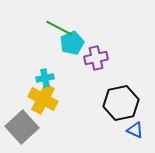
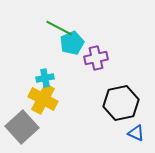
blue triangle: moved 1 px right, 3 px down
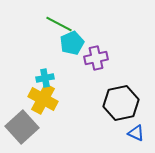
green line: moved 4 px up
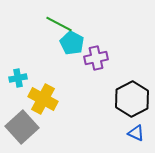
cyan pentagon: rotated 20 degrees counterclockwise
cyan cross: moved 27 px left
black hexagon: moved 11 px right, 4 px up; rotated 16 degrees counterclockwise
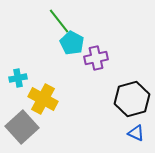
green line: moved 3 px up; rotated 24 degrees clockwise
black hexagon: rotated 12 degrees clockwise
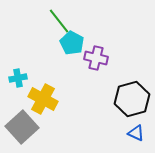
purple cross: rotated 25 degrees clockwise
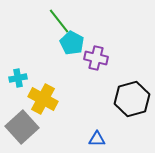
blue triangle: moved 39 px left, 6 px down; rotated 24 degrees counterclockwise
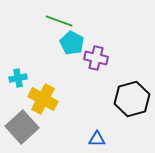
green line: rotated 32 degrees counterclockwise
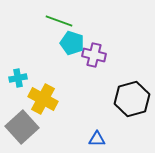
cyan pentagon: rotated 10 degrees counterclockwise
purple cross: moved 2 px left, 3 px up
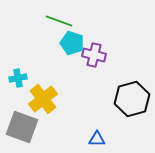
yellow cross: rotated 24 degrees clockwise
gray square: rotated 28 degrees counterclockwise
